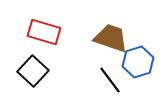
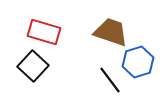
brown trapezoid: moved 6 px up
black square: moved 5 px up
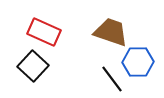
red rectangle: rotated 8 degrees clockwise
blue hexagon: rotated 16 degrees clockwise
black line: moved 2 px right, 1 px up
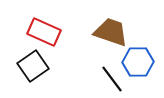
black square: rotated 12 degrees clockwise
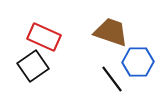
red rectangle: moved 5 px down
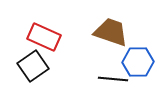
black line: moved 1 px right; rotated 48 degrees counterclockwise
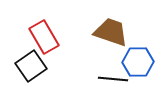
red rectangle: rotated 36 degrees clockwise
black square: moved 2 px left
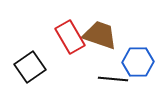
brown trapezoid: moved 11 px left, 3 px down
red rectangle: moved 26 px right
black square: moved 1 px left, 1 px down
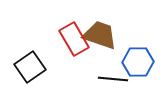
red rectangle: moved 4 px right, 2 px down
